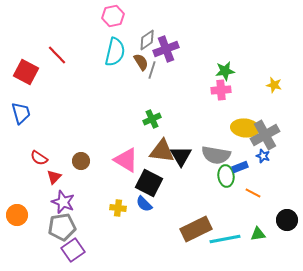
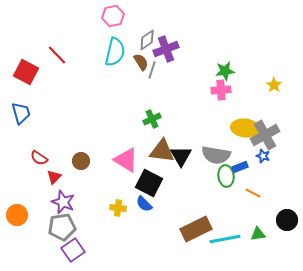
yellow star: rotated 21 degrees clockwise
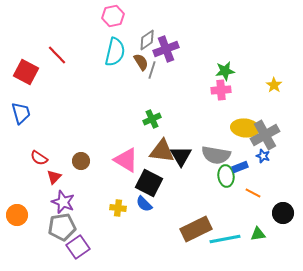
black circle: moved 4 px left, 7 px up
purple square: moved 5 px right, 3 px up
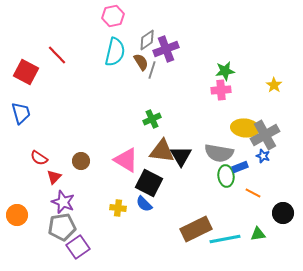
gray semicircle: moved 3 px right, 2 px up
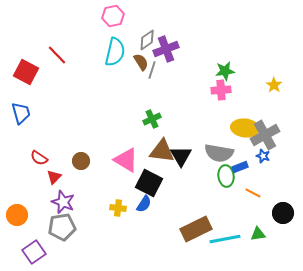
blue semicircle: rotated 102 degrees counterclockwise
purple square: moved 44 px left, 5 px down
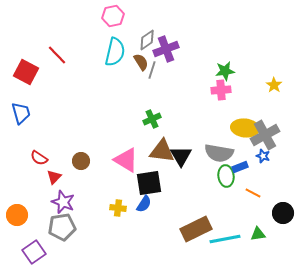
black square: rotated 36 degrees counterclockwise
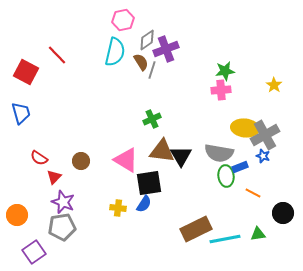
pink hexagon: moved 10 px right, 4 px down
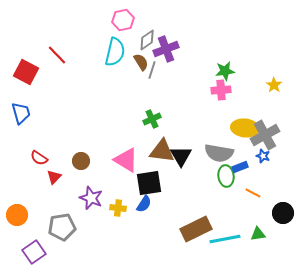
purple star: moved 28 px right, 4 px up
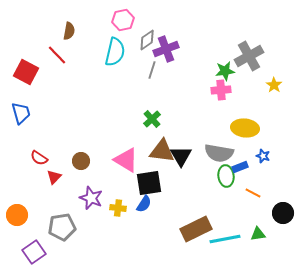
brown semicircle: moved 72 px left, 31 px up; rotated 42 degrees clockwise
green cross: rotated 18 degrees counterclockwise
gray cross: moved 16 px left, 79 px up
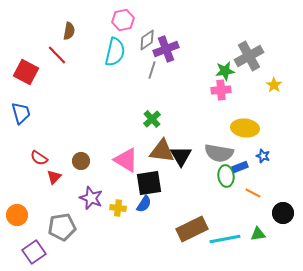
brown rectangle: moved 4 px left
